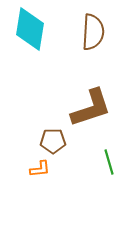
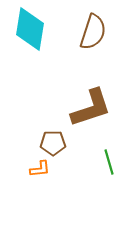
brown semicircle: rotated 15 degrees clockwise
brown pentagon: moved 2 px down
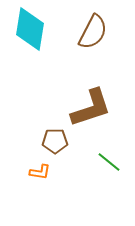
brown semicircle: rotated 9 degrees clockwise
brown pentagon: moved 2 px right, 2 px up
green line: rotated 35 degrees counterclockwise
orange L-shape: moved 3 px down; rotated 15 degrees clockwise
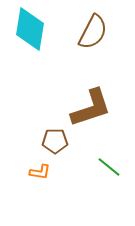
green line: moved 5 px down
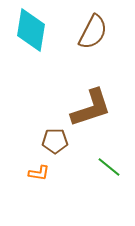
cyan diamond: moved 1 px right, 1 px down
orange L-shape: moved 1 px left, 1 px down
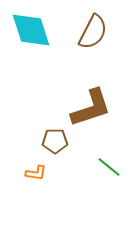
cyan diamond: rotated 27 degrees counterclockwise
orange L-shape: moved 3 px left
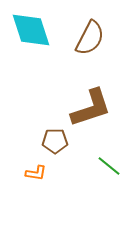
brown semicircle: moved 3 px left, 6 px down
green line: moved 1 px up
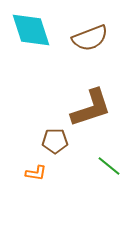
brown semicircle: rotated 42 degrees clockwise
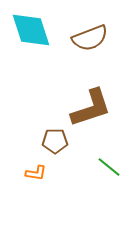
green line: moved 1 px down
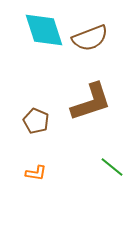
cyan diamond: moved 13 px right
brown L-shape: moved 6 px up
brown pentagon: moved 19 px left, 20 px up; rotated 25 degrees clockwise
green line: moved 3 px right
